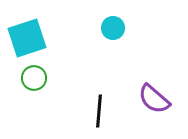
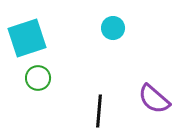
green circle: moved 4 px right
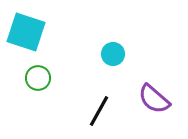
cyan circle: moved 26 px down
cyan square: moved 1 px left, 6 px up; rotated 36 degrees clockwise
black line: rotated 24 degrees clockwise
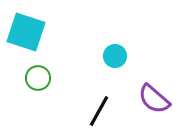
cyan circle: moved 2 px right, 2 px down
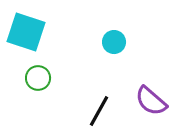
cyan circle: moved 1 px left, 14 px up
purple semicircle: moved 3 px left, 2 px down
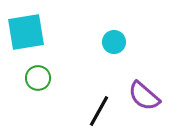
cyan square: rotated 27 degrees counterclockwise
purple semicircle: moved 7 px left, 5 px up
